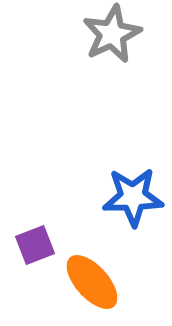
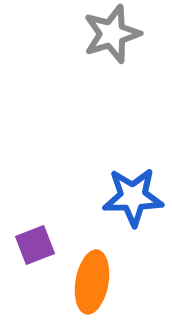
gray star: rotated 8 degrees clockwise
orange ellipse: rotated 52 degrees clockwise
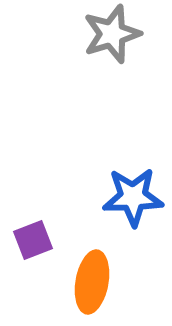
purple square: moved 2 px left, 5 px up
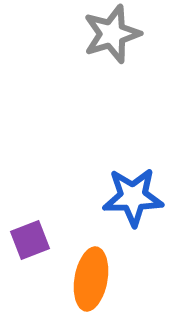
purple square: moved 3 px left
orange ellipse: moved 1 px left, 3 px up
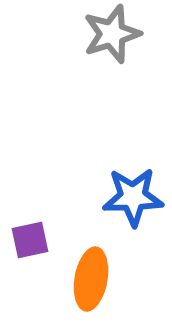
purple square: rotated 9 degrees clockwise
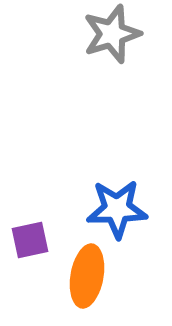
blue star: moved 16 px left, 12 px down
orange ellipse: moved 4 px left, 3 px up
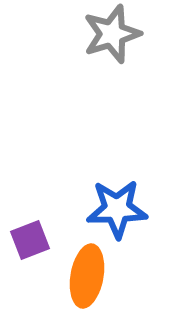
purple square: rotated 9 degrees counterclockwise
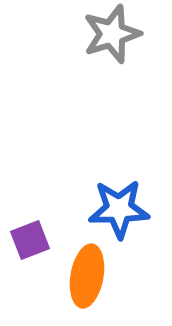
blue star: moved 2 px right
